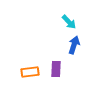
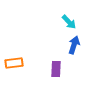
orange rectangle: moved 16 px left, 9 px up
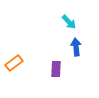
blue arrow: moved 2 px right, 2 px down; rotated 24 degrees counterclockwise
orange rectangle: rotated 30 degrees counterclockwise
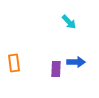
blue arrow: moved 15 px down; rotated 96 degrees clockwise
orange rectangle: rotated 60 degrees counterclockwise
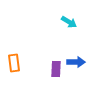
cyan arrow: rotated 14 degrees counterclockwise
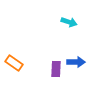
cyan arrow: rotated 14 degrees counterclockwise
orange rectangle: rotated 48 degrees counterclockwise
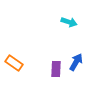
blue arrow: rotated 60 degrees counterclockwise
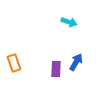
orange rectangle: rotated 36 degrees clockwise
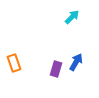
cyan arrow: moved 3 px right, 5 px up; rotated 63 degrees counterclockwise
purple rectangle: rotated 14 degrees clockwise
